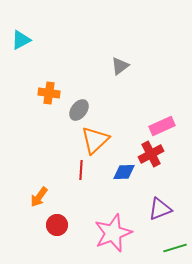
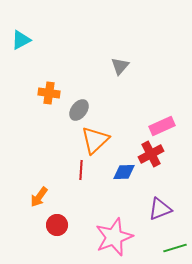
gray triangle: rotated 12 degrees counterclockwise
pink star: moved 1 px right, 4 px down
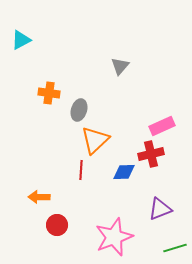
gray ellipse: rotated 20 degrees counterclockwise
red cross: rotated 15 degrees clockwise
orange arrow: rotated 55 degrees clockwise
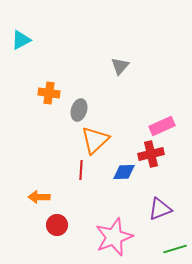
green line: moved 1 px down
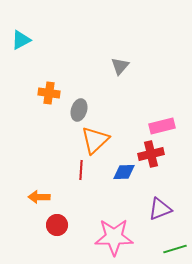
pink rectangle: rotated 10 degrees clockwise
pink star: rotated 21 degrees clockwise
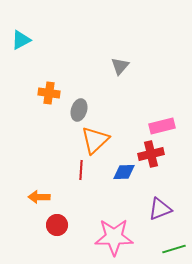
green line: moved 1 px left
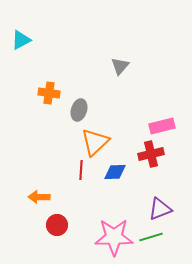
orange triangle: moved 2 px down
blue diamond: moved 9 px left
green line: moved 23 px left, 12 px up
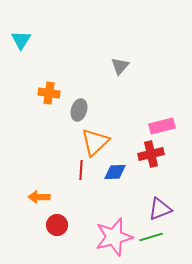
cyan triangle: rotated 30 degrees counterclockwise
pink star: rotated 15 degrees counterclockwise
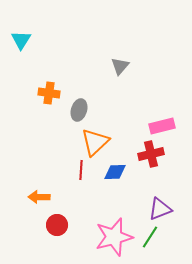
green line: moved 1 px left; rotated 40 degrees counterclockwise
